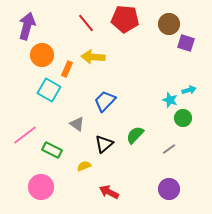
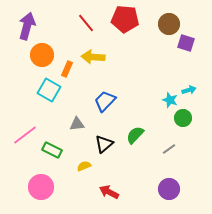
gray triangle: rotated 42 degrees counterclockwise
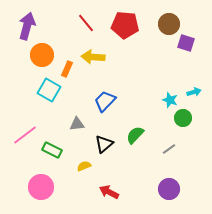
red pentagon: moved 6 px down
cyan arrow: moved 5 px right, 2 px down
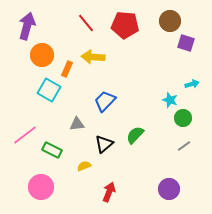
brown circle: moved 1 px right, 3 px up
cyan arrow: moved 2 px left, 8 px up
gray line: moved 15 px right, 3 px up
red arrow: rotated 84 degrees clockwise
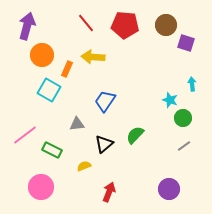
brown circle: moved 4 px left, 4 px down
cyan arrow: rotated 80 degrees counterclockwise
blue trapezoid: rotated 10 degrees counterclockwise
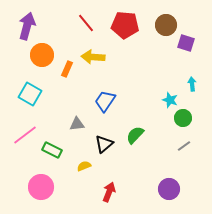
cyan square: moved 19 px left, 4 px down
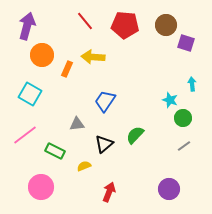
red line: moved 1 px left, 2 px up
green rectangle: moved 3 px right, 1 px down
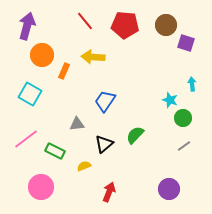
orange rectangle: moved 3 px left, 2 px down
pink line: moved 1 px right, 4 px down
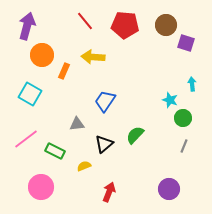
gray line: rotated 32 degrees counterclockwise
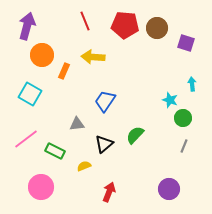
red line: rotated 18 degrees clockwise
brown circle: moved 9 px left, 3 px down
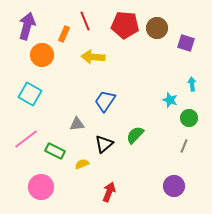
orange rectangle: moved 37 px up
green circle: moved 6 px right
yellow semicircle: moved 2 px left, 2 px up
purple circle: moved 5 px right, 3 px up
